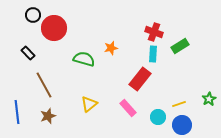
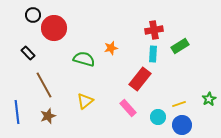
red cross: moved 2 px up; rotated 30 degrees counterclockwise
yellow triangle: moved 4 px left, 3 px up
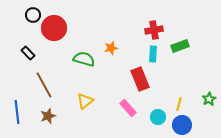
green rectangle: rotated 12 degrees clockwise
red rectangle: rotated 60 degrees counterclockwise
yellow line: rotated 56 degrees counterclockwise
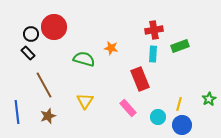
black circle: moved 2 px left, 19 px down
red circle: moved 1 px up
orange star: rotated 24 degrees clockwise
yellow triangle: rotated 18 degrees counterclockwise
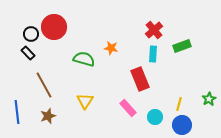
red cross: rotated 30 degrees counterclockwise
green rectangle: moved 2 px right
cyan circle: moved 3 px left
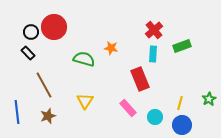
black circle: moved 2 px up
yellow line: moved 1 px right, 1 px up
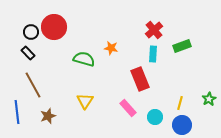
brown line: moved 11 px left
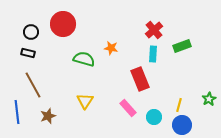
red circle: moved 9 px right, 3 px up
black rectangle: rotated 32 degrees counterclockwise
yellow line: moved 1 px left, 2 px down
cyan circle: moved 1 px left
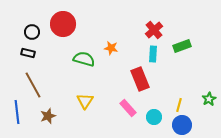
black circle: moved 1 px right
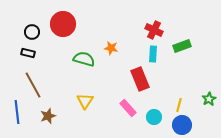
red cross: rotated 24 degrees counterclockwise
